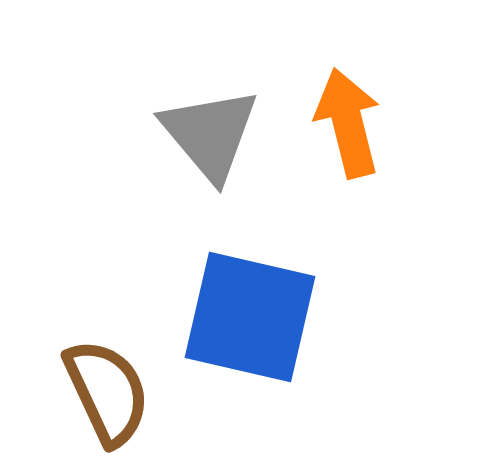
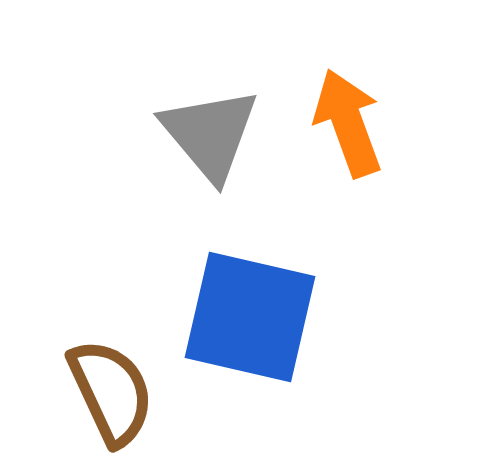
orange arrow: rotated 6 degrees counterclockwise
brown semicircle: moved 4 px right
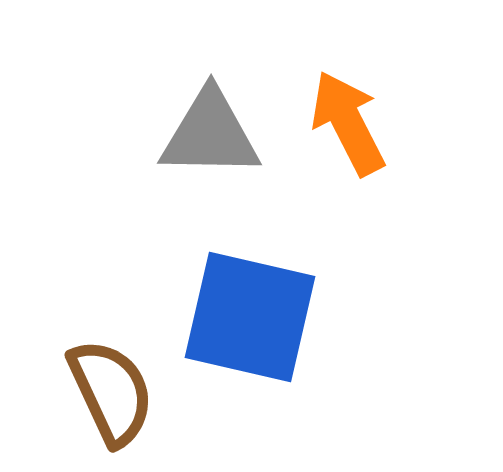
orange arrow: rotated 7 degrees counterclockwise
gray triangle: rotated 49 degrees counterclockwise
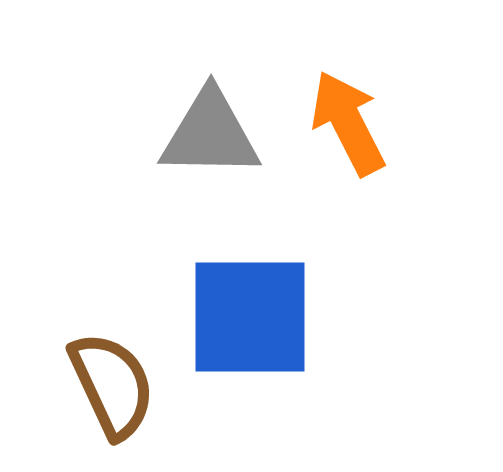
blue square: rotated 13 degrees counterclockwise
brown semicircle: moved 1 px right, 7 px up
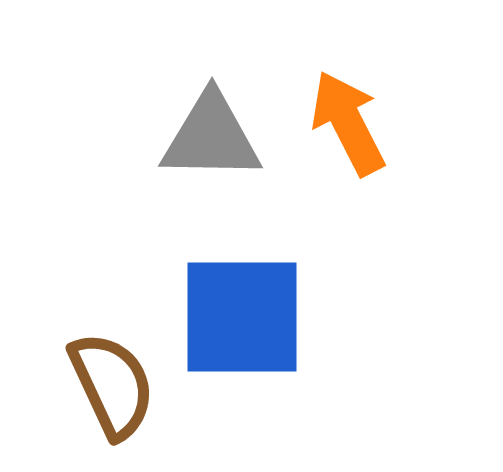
gray triangle: moved 1 px right, 3 px down
blue square: moved 8 px left
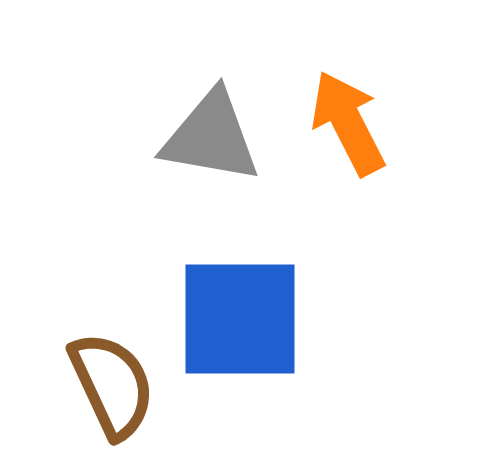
gray triangle: rotated 9 degrees clockwise
blue square: moved 2 px left, 2 px down
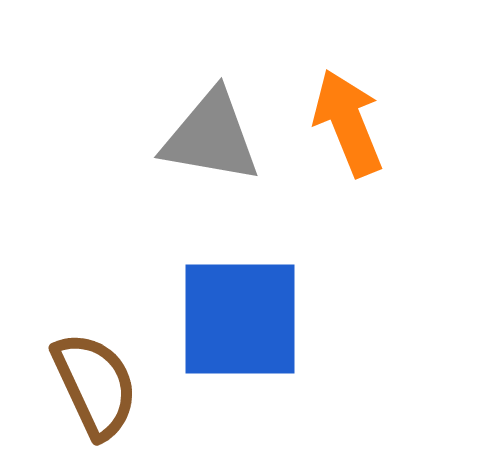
orange arrow: rotated 5 degrees clockwise
brown semicircle: moved 17 px left
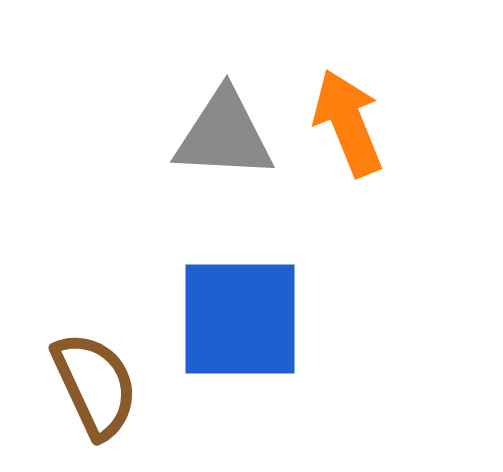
gray triangle: moved 13 px right, 2 px up; rotated 7 degrees counterclockwise
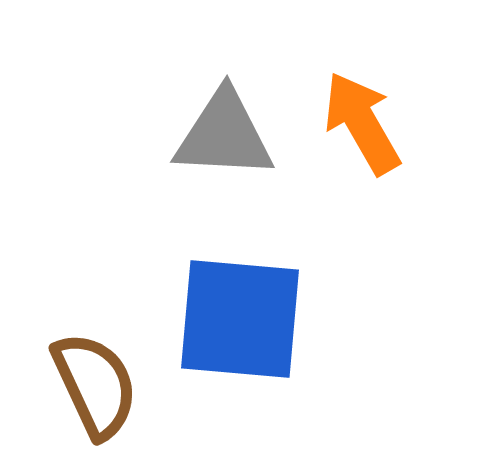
orange arrow: moved 14 px right; rotated 8 degrees counterclockwise
blue square: rotated 5 degrees clockwise
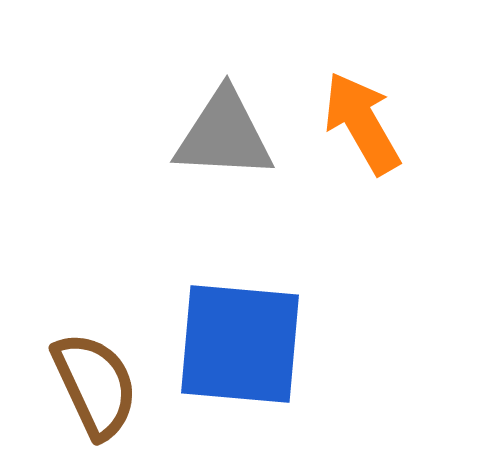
blue square: moved 25 px down
